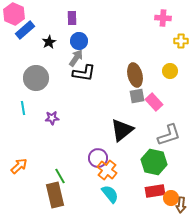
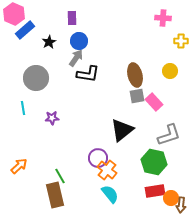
black L-shape: moved 4 px right, 1 px down
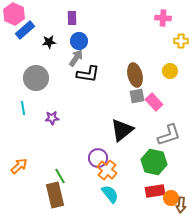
black star: rotated 24 degrees clockwise
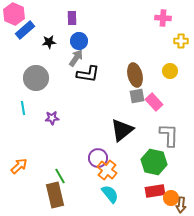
gray L-shape: rotated 70 degrees counterclockwise
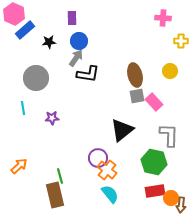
green line: rotated 14 degrees clockwise
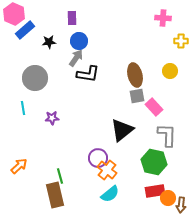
gray circle: moved 1 px left
pink rectangle: moved 5 px down
gray L-shape: moved 2 px left
cyan semicircle: rotated 90 degrees clockwise
orange circle: moved 3 px left
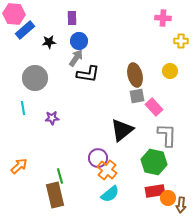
pink hexagon: rotated 20 degrees counterclockwise
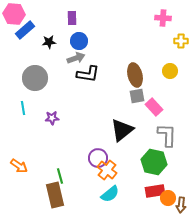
gray arrow: rotated 36 degrees clockwise
orange arrow: rotated 78 degrees clockwise
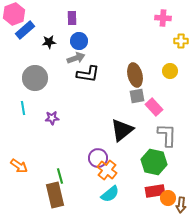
pink hexagon: rotated 25 degrees counterclockwise
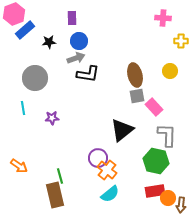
green hexagon: moved 2 px right, 1 px up
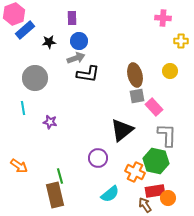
purple star: moved 2 px left, 4 px down; rotated 16 degrees clockwise
orange cross: moved 28 px right, 2 px down; rotated 12 degrees counterclockwise
brown arrow: moved 36 px left; rotated 140 degrees clockwise
